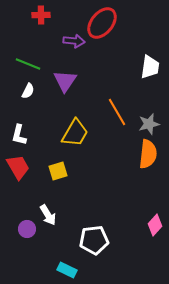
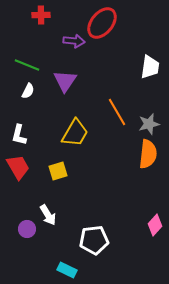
green line: moved 1 px left, 1 px down
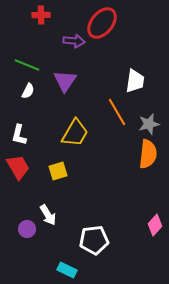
white trapezoid: moved 15 px left, 14 px down
